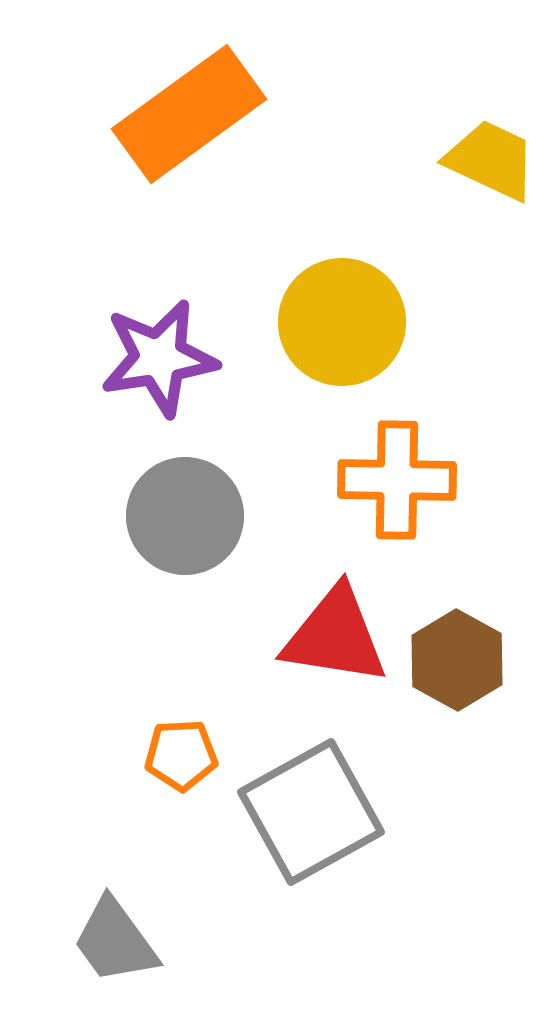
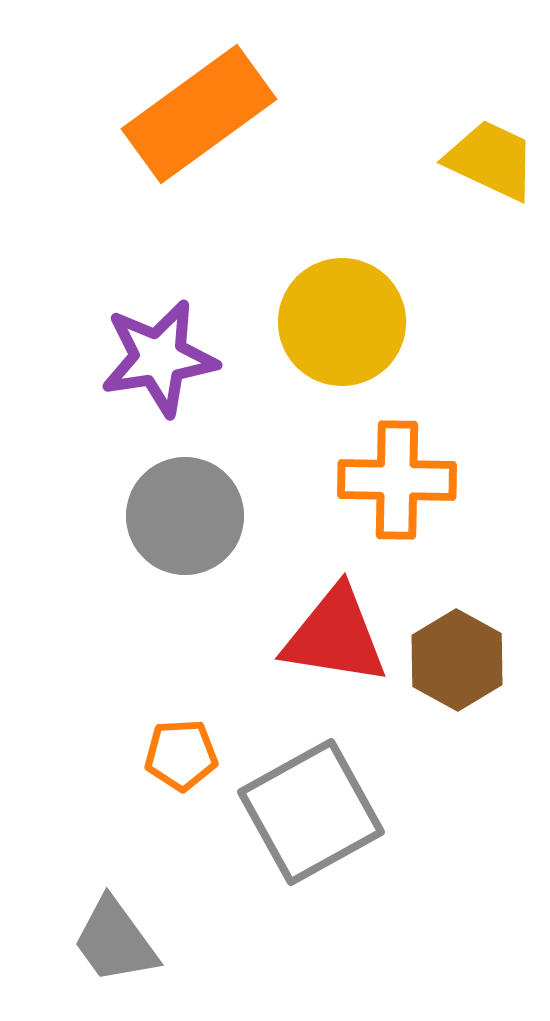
orange rectangle: moved 10 px right
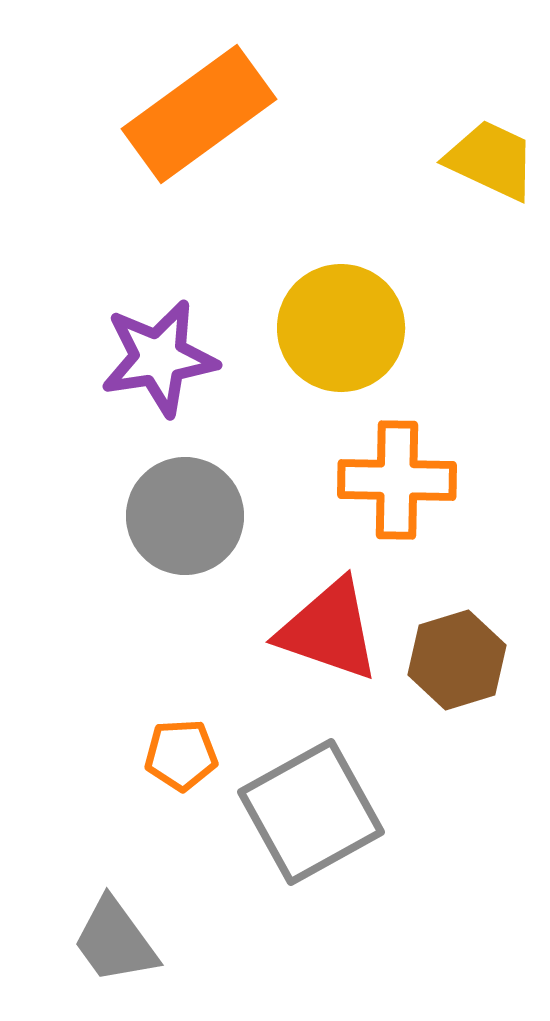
yellow circle: moved 1 px left, 6 px down
red triangle: moved 6 px left, 6 px up; rotated 10 degrees clockwise
brown hexagon: rotated 14 degrees clockwise
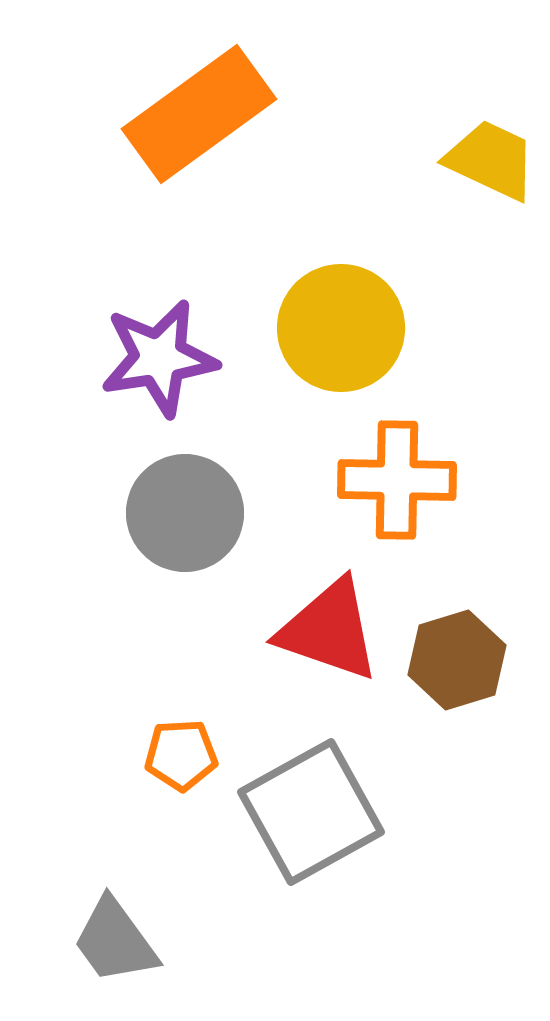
gray circle: moved 3 px up
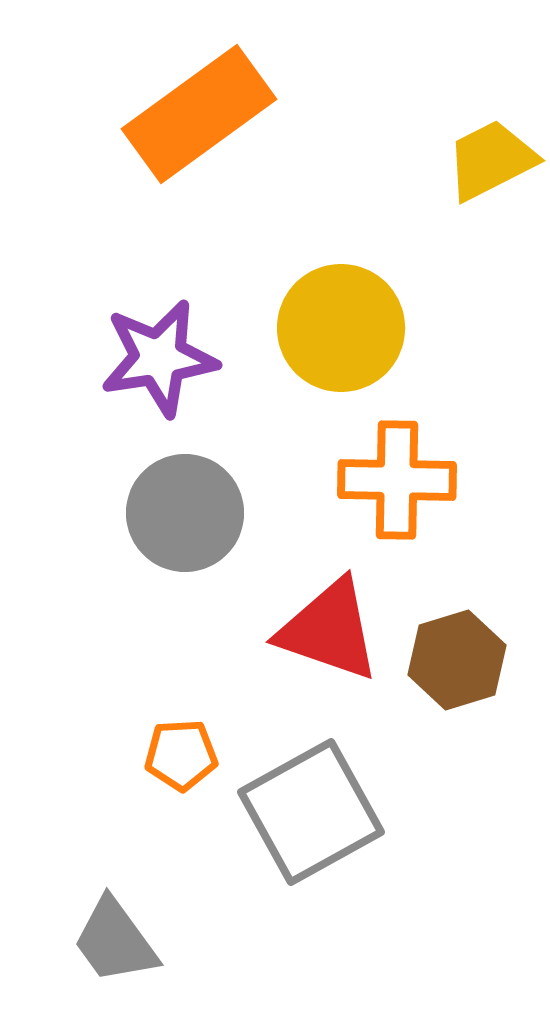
yellow trapezoid: rotated 52 degrees counterclockwise
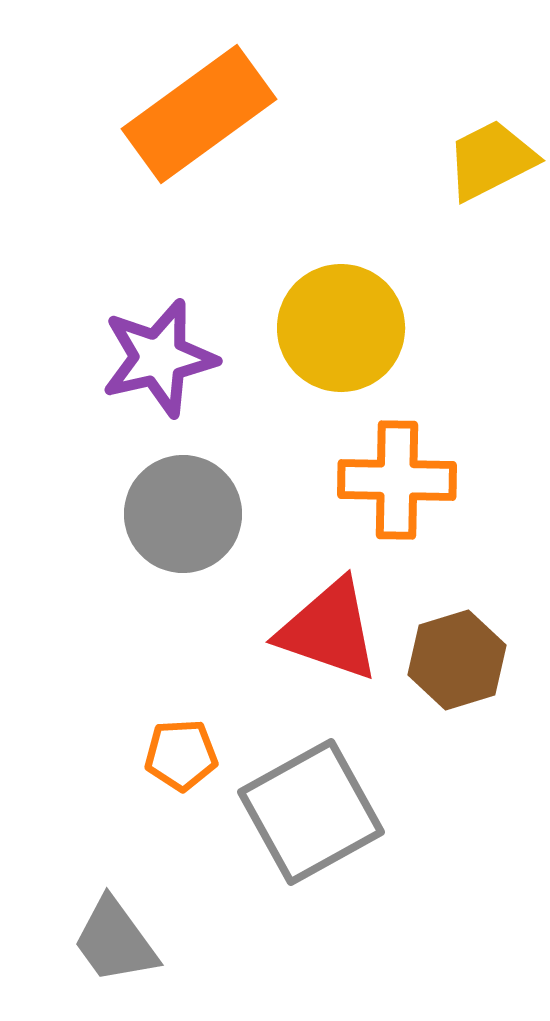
purple star: rotated 4 degrees counterclockwise
gray circle: moved 2 px left, 1 px down
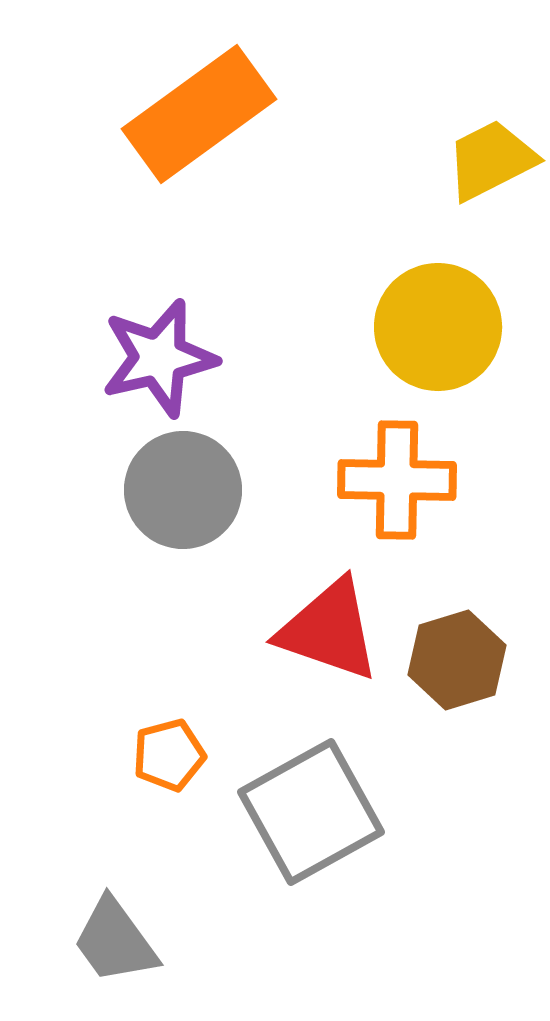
yellow circle: moved 97 px right, 1 px up
gray circle: moved 24 px up
orange pentagon: moved 12 px left; rotated 12 degrees counterclockwise
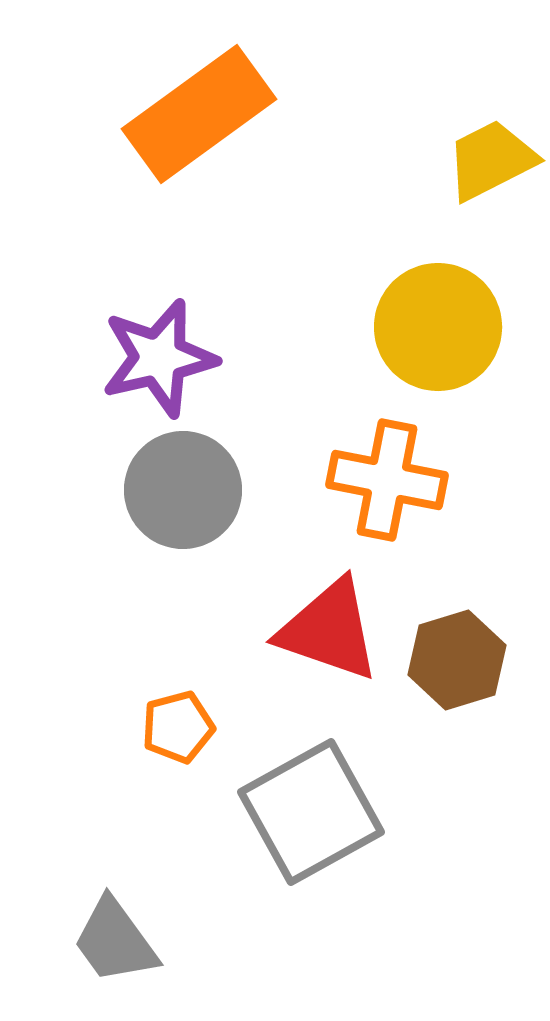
orange cross: moved 10 px left; rotated 10 degrees clockwise
orange pentagon: moved 9 px right, 28 px up
